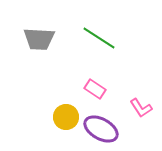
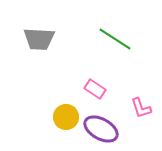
green line: moved 16 px right, 1 px down
pink L-shape: rotated 15 degrees clockwise
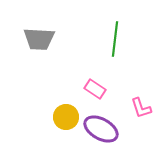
green line: rotated 64 degrees clockwise
